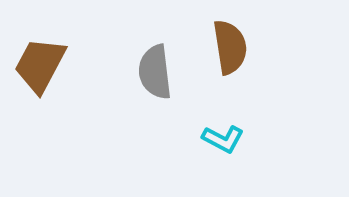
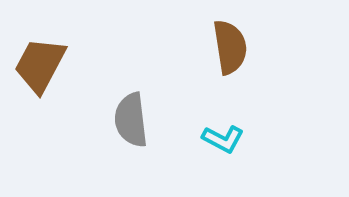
gray semicircle: moved 24 px left, 48 px down
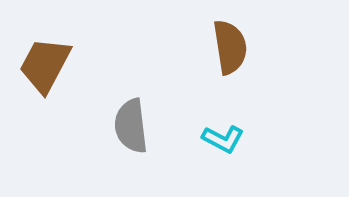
brown trapezoid: moved 5 px right
gray semicircle: moved 6 px down
